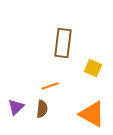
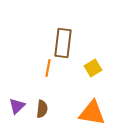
yellow square: rotated 36 degrees clockwise
orange line: moved 2 px left, 18 px up; rotated 60 degrees counterclockwise
purple triangle: moved 1 px right, 1 px up
orange triangle: moved 1 px up; rotated 20 degrees counterclockwise
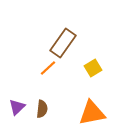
brown rectangle: rotated 28 degrees clockwise
orange line: rotated 36 degrees clockwise
purple triangle: moved 1 px down
orange triangle: rotated 20 degrees counterclockwise
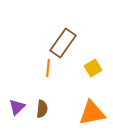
orange line: rotated 42 degrees counterclockwise
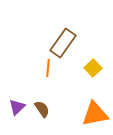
yellow square: rotated 12 degrees counterclockwise
brown semicircle: rotated 42 degrees counterclockwise
orange triangle: moved 3 px right, 1 px down
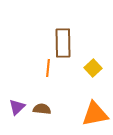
brown rectangle: rotated 36 degrees counterclockwise
brown semicircle: rotated 48 degrees counterclockwise
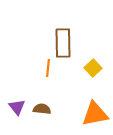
purple triangle: rotated 24 degrees counterclockwise
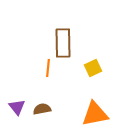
yellow square: rotated 18 degrees clockwise
brown semicircle: rotated 18 degrees counterclockwise
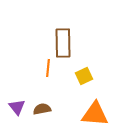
yellow square: moved 9 px left, 8 px down
orange triangle: rotated 16 degrees clockwise
